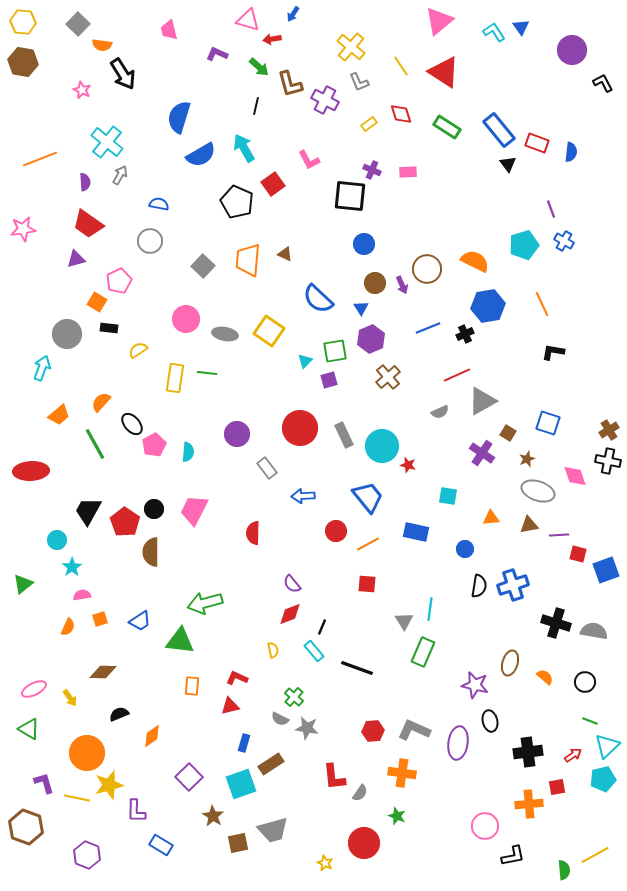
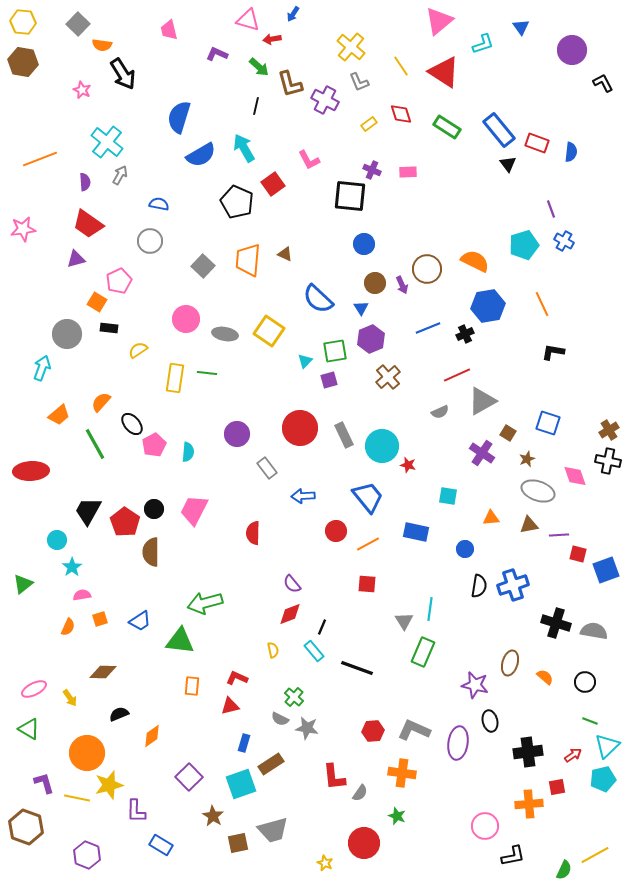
cyan L-shape at (494, 32): moved 11 px left, 12 px down; rotated 105 degrees clockwise
green semicircle at (564, 870): rotated 30 degrees clockwise
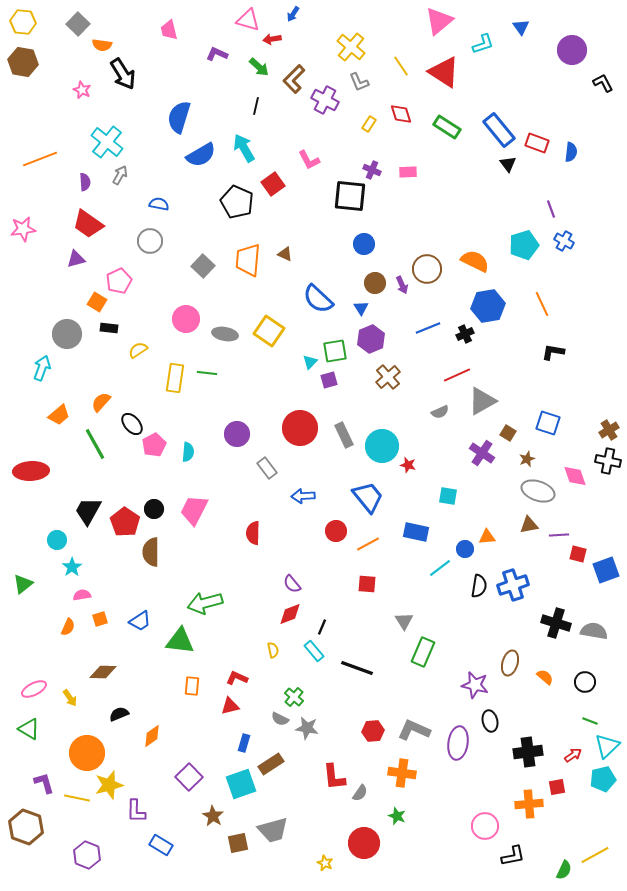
brown L-shape at (290, 84): moved 4 px right, 5 px up; rotated 60 degrees clockwise
yellow rectangle at (369, 124): rotated 21 degrees counterclockwise
cyan triangle at (305, 361): moved 5 px right, 1 px down
orange triangle at (491, 518): moved 4 px left, 19 px down
cyan line at (430, 609): moved 10 px right, 41 px up; rotated 45 degrees clockwise
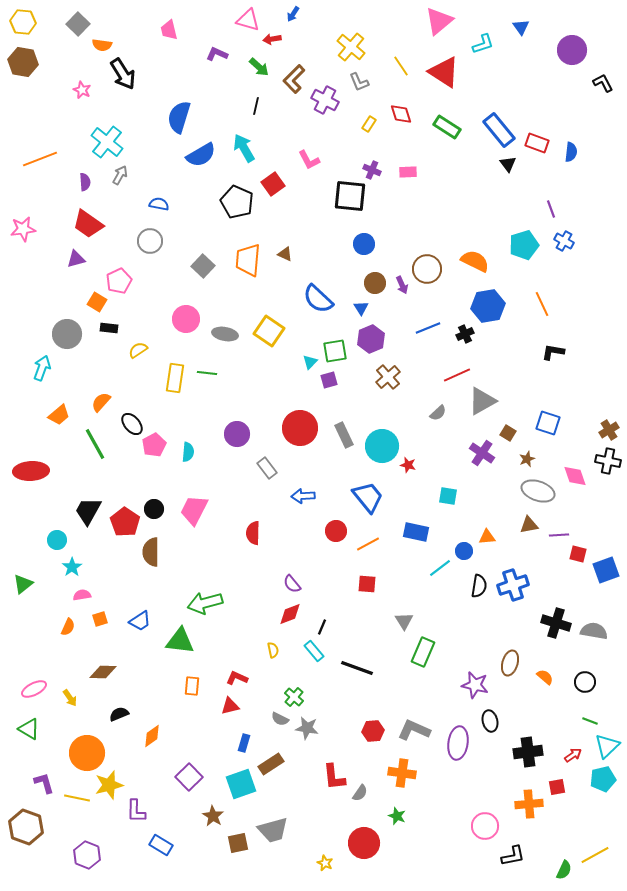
gray semicircle at (440, 412): moved 2 px left, 1 px down; rotated 18 degrees counterclockwise
blue circle at (465, 549): moved 1 px left, 2 px down
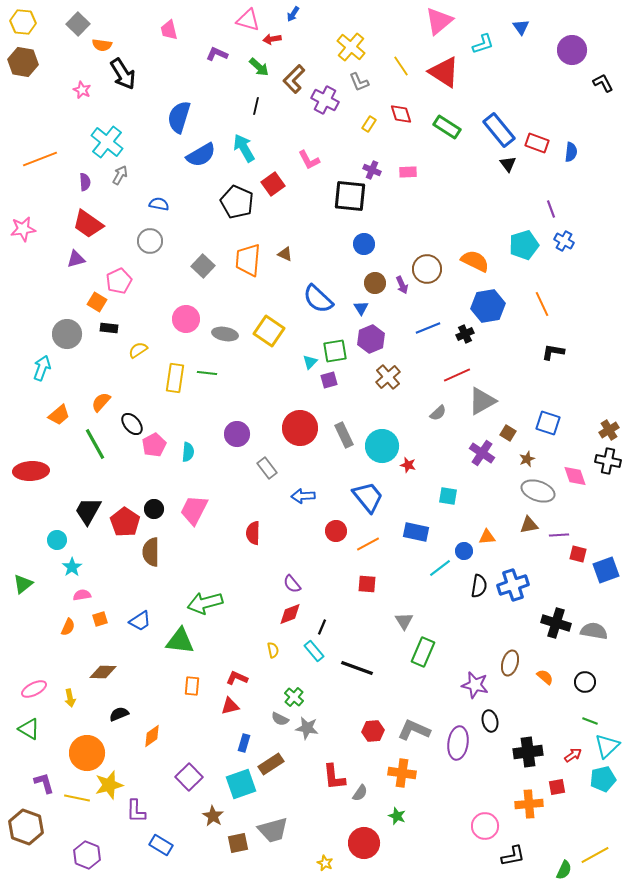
yellow arrow at (70, 698): rotated 24 degrees clockwise
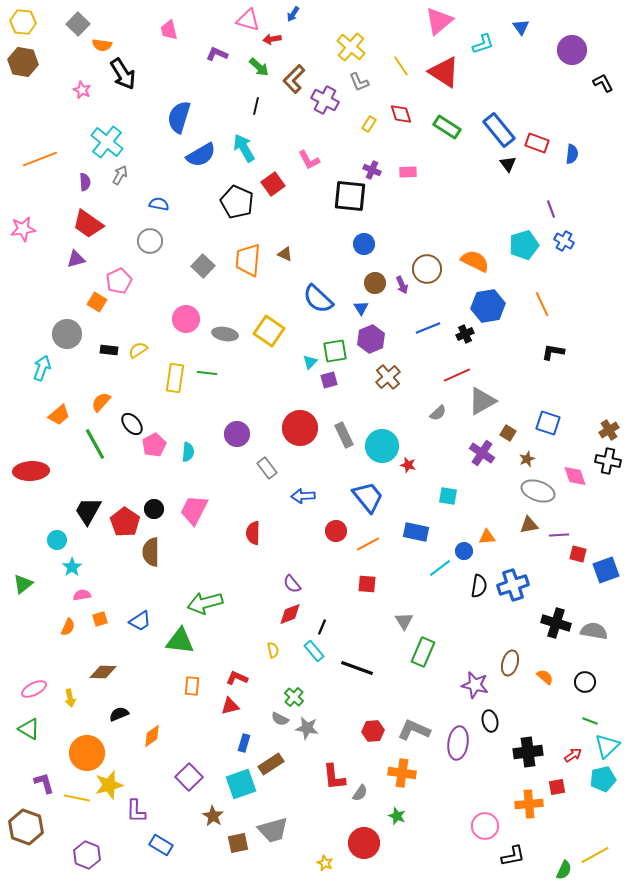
blue semicircle at (571, 152): moved 1 px right, 2 px down
black rectangle at (109, 328): moved 22 px down
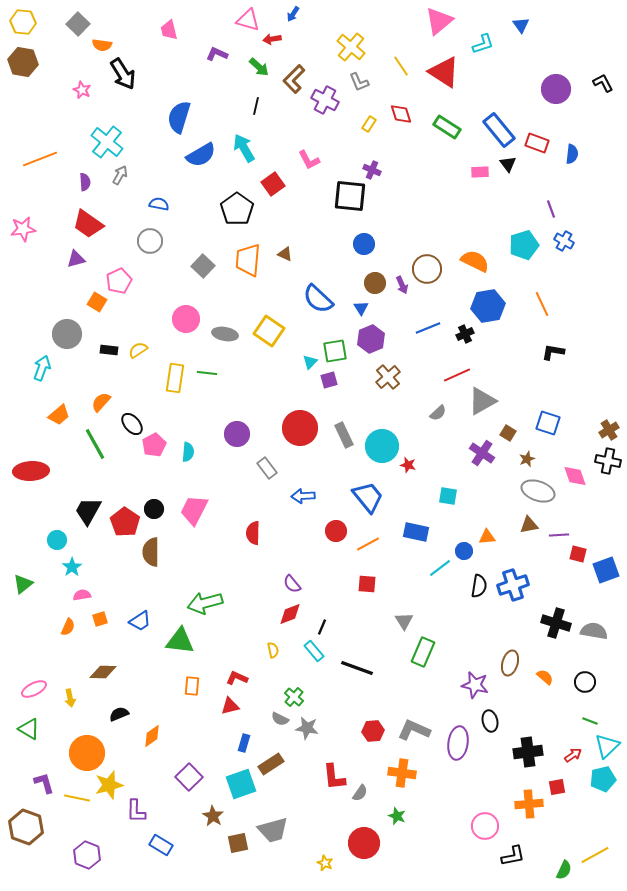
blue triangle at (521, 27): moved 2 px up
purple circle at (572, 50): moved 16 px left, 39 px down
pink rectangle at (408, 172): moved 72 px right
black pentagon at (237, 202): moved 7 px down; rotated 12 degrees clockwise
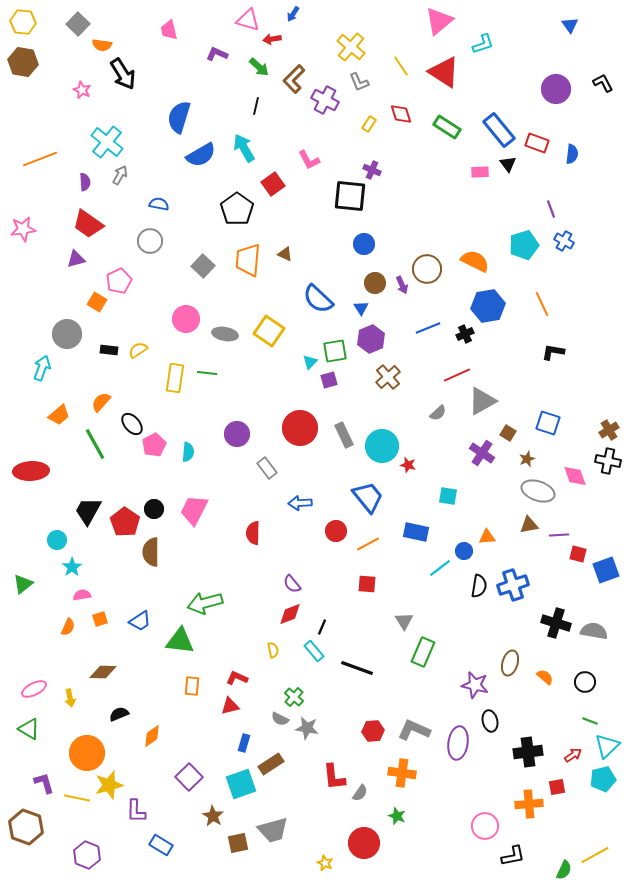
blue triangle at (521, 25): moved 49 px right
blue arrow at (303, 496): moved 3 px left, 7 px down
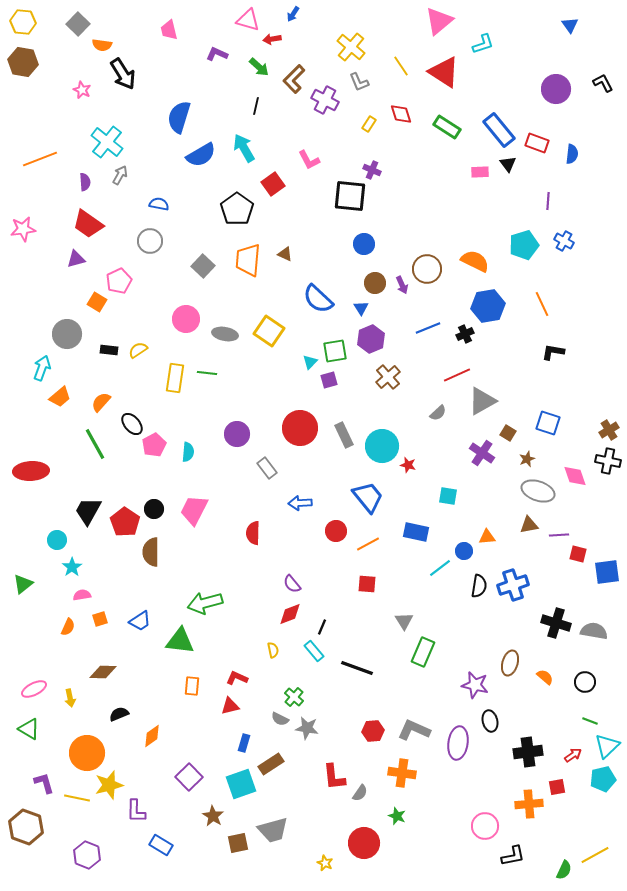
purple line at (551, 209): moved 3 px left, 8 px up; rotated 24 degrees clockwise
orange trapezoid at (59, 415): moved 1 px right, 18 px up
blue square at (606, 570): moved 1 px right, 2 px down; rotated 12 degrees clockwise
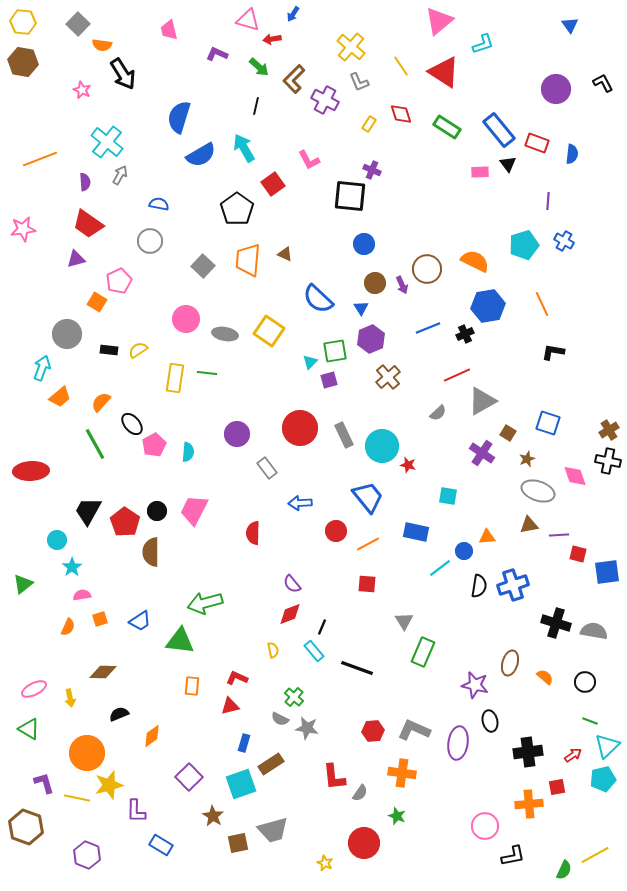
black circle at (154, 509): moved 3 px right, 2 px down
